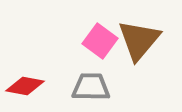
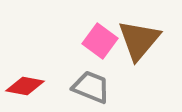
gray trapezoid: rotated 21 degrees clockwise
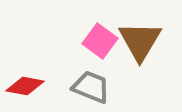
brown triangle: moved 1 px right, 1 px down; rotated 9 degrees counterclockwise
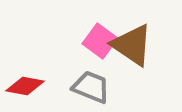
brown triangle: moved 8 px left, 4 px down; rotated 27 degrees counterclockwise
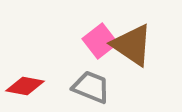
pink square: rotated 16 degrees clockwise
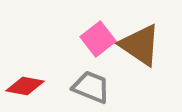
pink square: moved 2 px left, 2 px up
brown triangle: moved 8 px right
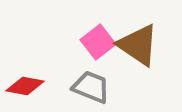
pink square: moved 3 px down
brown triangle: moved 2 px left
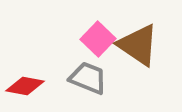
pink square: moved 3 px up; rotated 8 degrees counterclockwise
gray trapezoid: moved 3 px left, 9 px up
